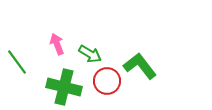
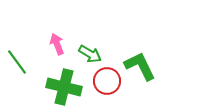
green L-shape: rotated 12 degrees clockwise
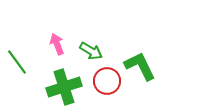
green arrow: moved 1 px right, 3 px up
green cross: rotated 32 degrees counterclockwise
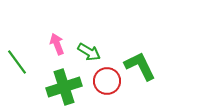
green arrow: moved 2 px left, 1 px down
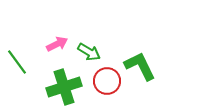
pink arrow: rotated 85 degrees clockwise
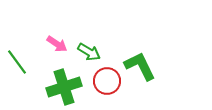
pink arrow: rotated 60 degrees clockwise
